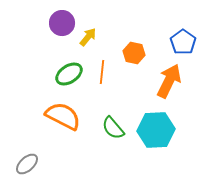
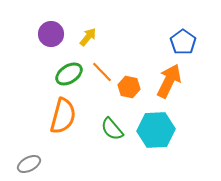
purple circle: moved 11 px left, 11 px down
orange hexagon: moved 5 px left, 34 px down
orange line: rotated 50 degrees counterclockwise
orange semicircle: rotated 78 degrees clockwise
green semicircle: moved 1 px left, 1 px down
gray ellipse: moved 2 px right; rotated 15 degrees clockwise
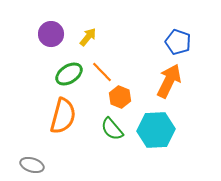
blue pentagon: moved 5 px left; rotated 15 degrees counterclockwise
orange hexagon: moved 9 px left, 10 px down; rotated 10 degrees clockwise
gray ellipse: moved 3 px right, 1 px down; rotated 45 degrees clockwise
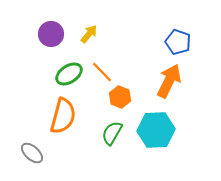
yellow arrow: moved 1 px right, 3 px up
green semicircle: moved 4 px down; rotated 70 degrees clockwise
gray ellipse: moved 12 px up; rotated 25 degrees clockwise
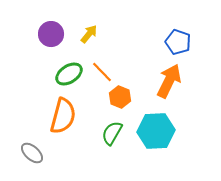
cyan hexagon: moved 1 px down
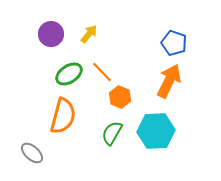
blue pentagon: moved 4 px left, 1 px down
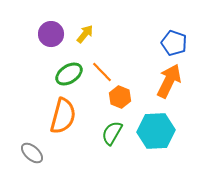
yellow arrow: moved 4 px left
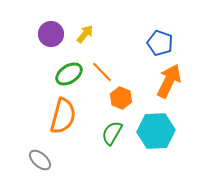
blue pentagon: moved 14 px left
orange hexagon: moved 1 px right, 1 px down
gray ellipse: moved 8 px right, 7 px down
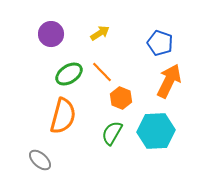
yellow arrow: moved 15 px right, 1 px up; rotated 18 degrees clockwise
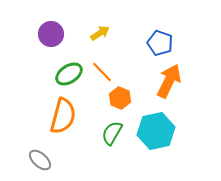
orange hexagon: moved 1 px left
cyan hexagon: rotated 9 degrees counterclockwise
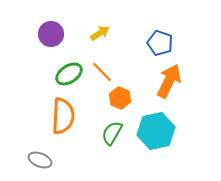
orange semicircle: rotated 12 degrees counterclockwise
gray ellipse: rotated 20 degrees counterclockwise
